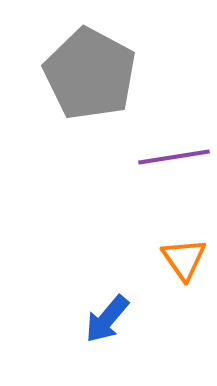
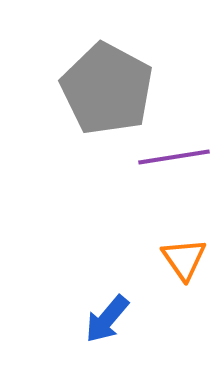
gray pentagon: moved 17 px right, 15 px down
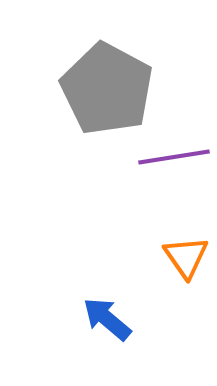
orange triangle: moved 2 px right, 2 px up
blue arrow: rotated 90 degrees clockwise
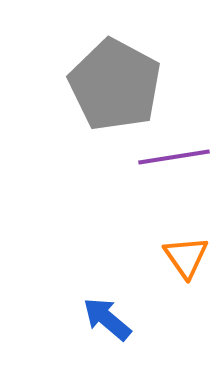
gray pentagon: moved 8 px right, 4 px up
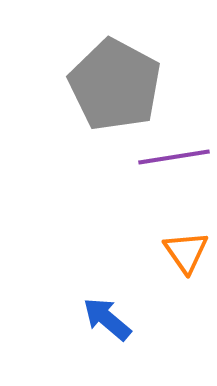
orange triangle: moved 5 px up
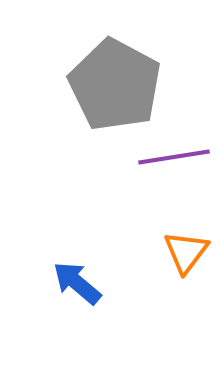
orange triangle: rotated 12 degrees clockwise
blue arrow: moved 30 px left, 36 px up
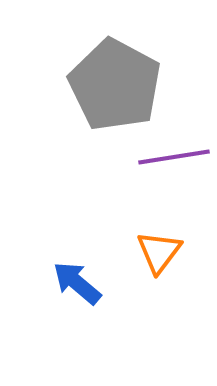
orange triangle: moved 27 px left
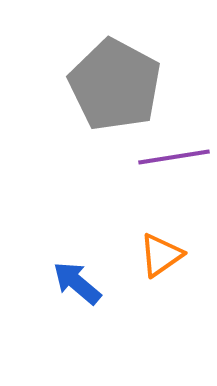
orange triangle: moved 2 px right, 3 px down; rotated 18 degrees clockwise
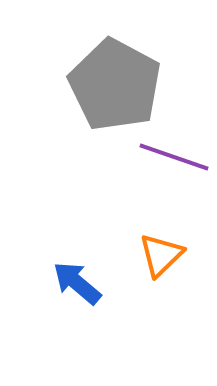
purple line: rotated 28 degrees clockwise
orange triangle: rotated 9 degrees counterclockwise
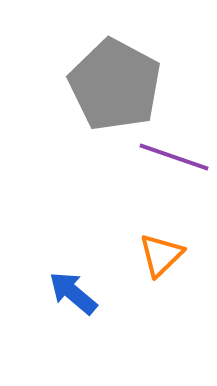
blue arrow: moved 4 px left, 10 px down
